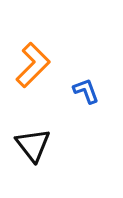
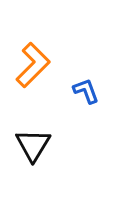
black triangle: rotated 9 degrees clockwise
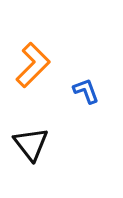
black triangle: moved 2 px left, 1 px up; rotated 9 degrees counterclockwise
